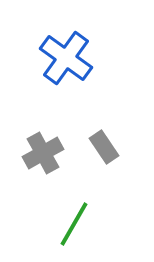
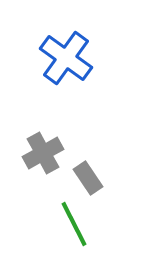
gray rectangle: moved 16 px left, 31 px down
green line: rotated 57 degrees counterclockwise
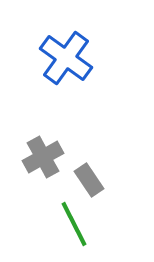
gray cross: moved 4 px down
gray rectangle: moved 1 px right, 2 px down
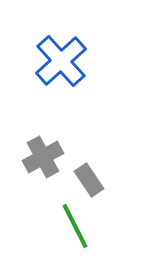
blue cross: moved 5 px left, 3 px down; rotated 12 degrees clockwise
green line: moved 1 px right, 2 px down
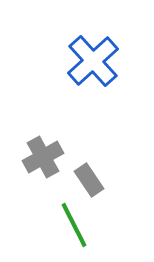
blue cross: moved 32 px right
green line: moved 1 px left, 1 px up
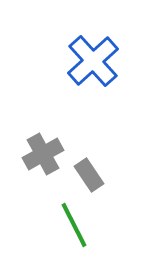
gray cross: moved 3 px up
gray rectangle: moved 5 px up
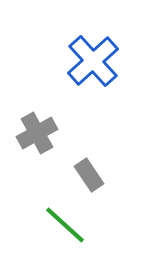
gray cross: moved 6 px left, 21 px up
green line: moved 9 px left; rotated 21 degrees counterclockwise
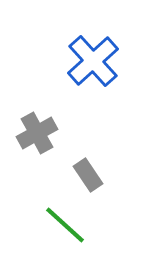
gray rectangle: moved 1 px left
